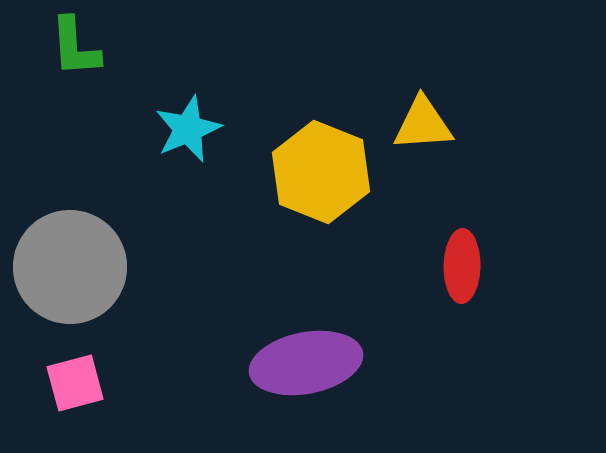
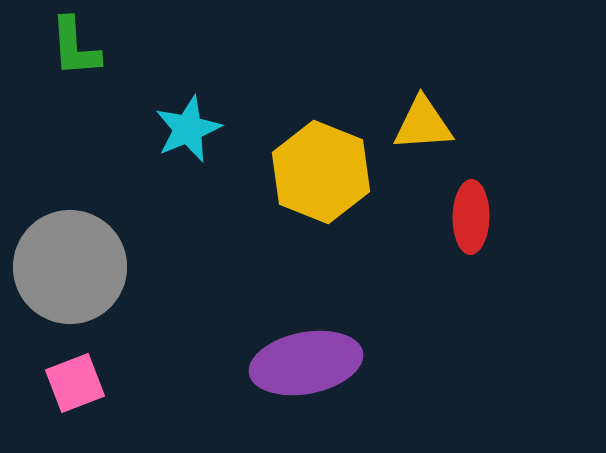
red ellipse: moved 9 px right, 49 px up
pink square: rotated 6 degrees counterclockwise
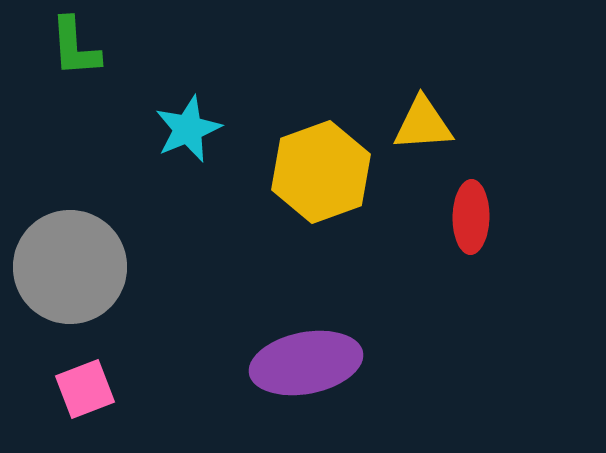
yellow hexagon: rotated 18 degrees clockwise
pink square: moved 10 px right, 6 px down
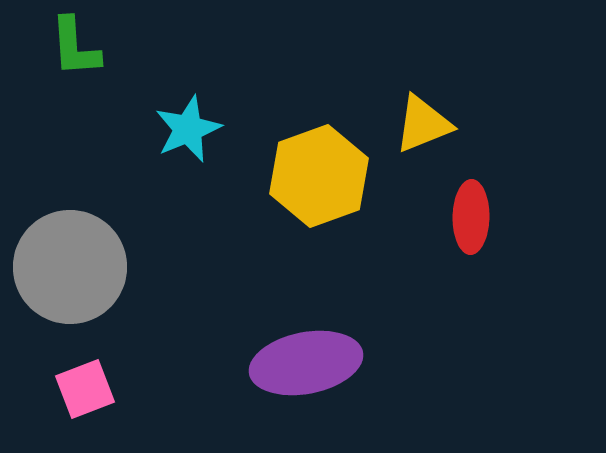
yellow triangle: rotated 18 degrees counterclockwise
yellow hexagon: moved 2 px left, 4 px down
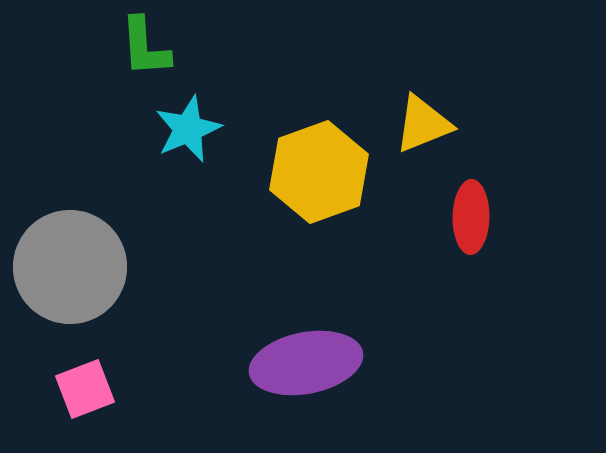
green L-shape: moved 70 px right
yellow hexagon: moved 4 px up
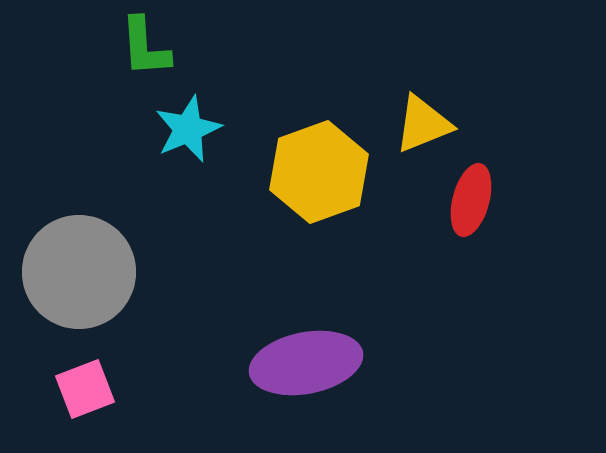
red ellipse: moved 17 px up; rotated 14 degrees clockwise
gray circle: moved 9 px right, 5 px down
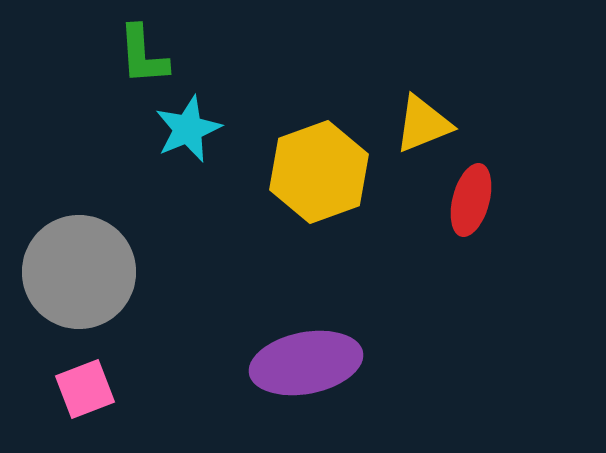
green L-shape: moved 2 px left, 8 px down
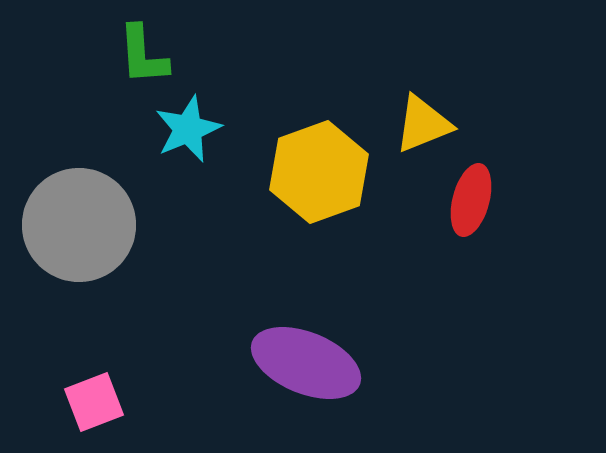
gray circle: moved 47 px up
purple ellipse: rotated 33 degrees clockwise
pink square: moved 9 px right, 13 px down
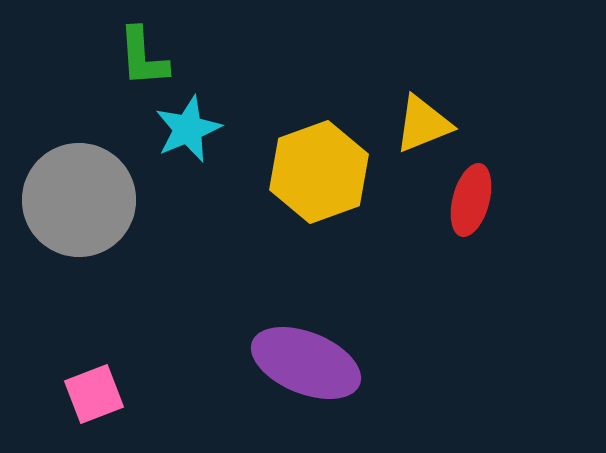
green L-shape: moved 2 px down
gray circle: moved 25 px up
pink square: moved 8 px up
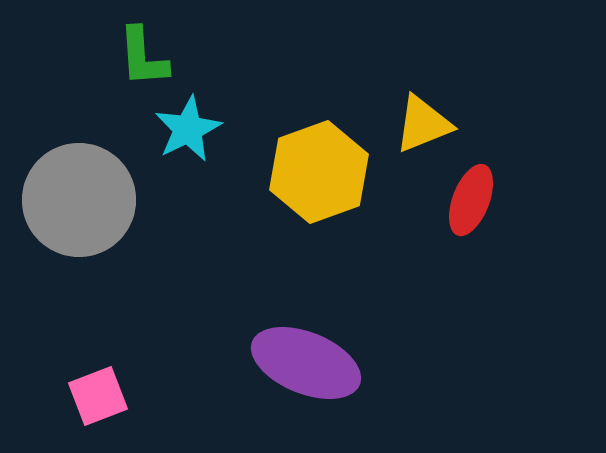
cyan star: rotated 4 degrees counterclockwise
red ellipse: rotated 6 degrees clockwise
pink square: moved 4 px right, 2 px down
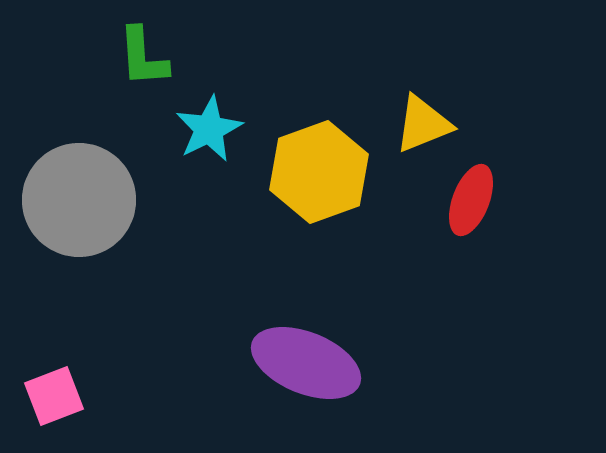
cyan star: moved 21 px right
pink square: moved 44 px left
